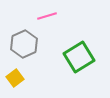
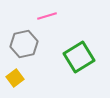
gray hexagon: rotated 12 degrees clockwise
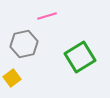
green square: moved 1 px right
yellow square: moved 3 px left
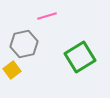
yellow square: moved 8 px up
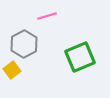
gray hexagon: rotated 16 degrees counterclockwise
green square: rotated 8 degrees clockwise
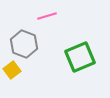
gray hexagon: rotated 12 degrees counterclockwise
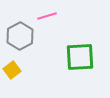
gray hexagon: moved 4 px left, 8 px up; rotated 12 degrees clockwise
green square: rotated 20 degrees clockwise
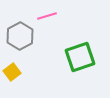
green square: rotated 16 degrees counterclockwise
yellow square: moved 2 px down
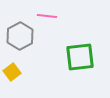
pink line: rotated 24 degrees clockwise
green square: rotated 12 degrees clockwise
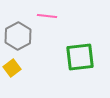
gray hexagon: moved 2 px left
yellow square: moved 4 px up
